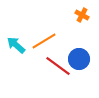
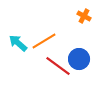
orange cross: moved 2 px right, 1 px down
cyan arrow: moved 2 px right, 2 px up
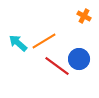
red line: moved 1 px left
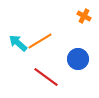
orange line: moved 4 px left
blue circle: moved 1 px left
red line: moved 11 px left, 11 px down
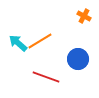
red line: rotated 16 degrees counterclockwise
